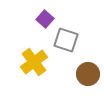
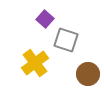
yellow cross: moved 1 px right, 1 px down
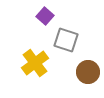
purple square: moved 3 px up
brown circle: moved 2 px up
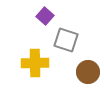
yellow cross: rotated 36 degrees clockwise
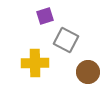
purple square: rotated 30 degrees clockwise
gray square: rotated 10 degrees clockwise
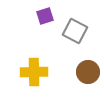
gray square: moved 9 px right, 9 px up
yellow cross: moved 1 px left, 9 px down
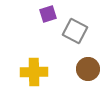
purple square: moved 3 px right, 2 px up
brown circle: moved 3 px up
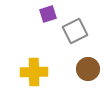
gray square: rotated 35 degrees clockwise
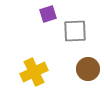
gray square: rotated 25 degrees clockwise
yellow cross: rotated 24 degrees counterclockwise
